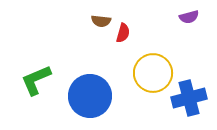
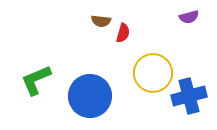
blue cross: moved 2 px up
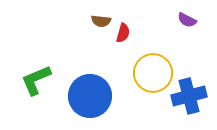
purple semicircle: moved 2 px left, 3 px down; rotated 42 degrees clockwise
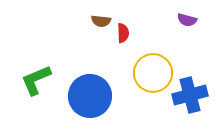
purple semicircle: rotated 12 degrees counterclockwise
red semicircle: rotated 18 degrees counterclockwise
blue cross: moved 1 px right, 1 px up
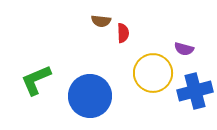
purple semicircle: moved 3 px left, 29 px down
blue cross: moved 5 px right, 4 px up
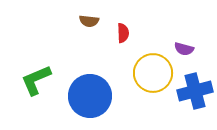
brown semicircle: moved 12 px left
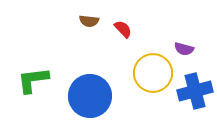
red semicircle: moved 4 px up; rotated 42 degrees counterclockwise
green L-shape: moved 3 px left; rotated 16 degrees clockwise
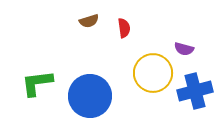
brown semicircle: rotated 24 degrees counterclockwise
red semicircle: moved 1 px right, 1 px up; rotated 36 degrees clockwise
green L-shape: moved 4 px right, 3 px down
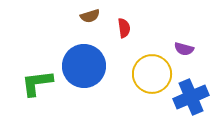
brown semicircle: moved 1 px right, 5 px up
yellow circle: moved 1 px left, 1 px down
blue cross: moved 4 px left, 6 px down; rotated 8 degrees counterclockwise
blue circle: moved 6 px left, 30 px up
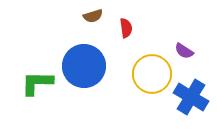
brown semicircle: moved 3 px right
red semicircle: moved 2 px right
purple semicircle: moved 2 px down; rotated 18 degrees clockwise
green L-shape: rotated 8 degrees clockwise
blue cross: rotated 36 degrees counterclockwise
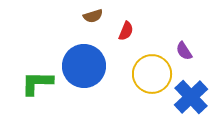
red semicircle: moved 3 px down; rotated 30 degrees clockwise
purple semicircle: rotated 24 degrees clockwise
blue cross: rotated 16 degrees clockwise
